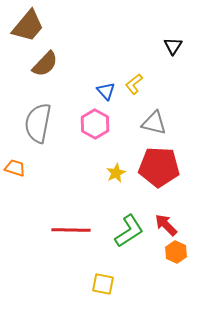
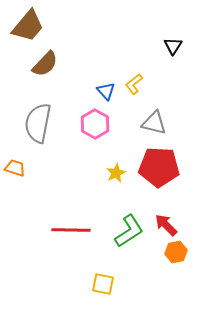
orange hexagon: rotated 25 degrees clockwise
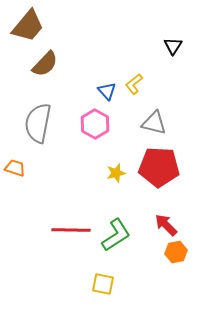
blue triangle: moved 1 px right
yellow star: rotated 12 degrees clockwise
green L-shape: moved 13 px left, 4 px down
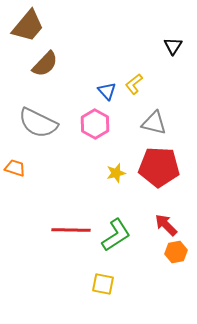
gray semicircle: rotated 75 degrees counterclockwise
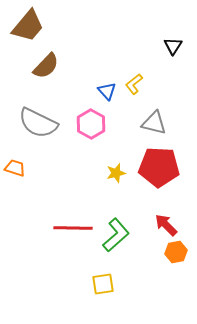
brown semicircle: moved 1 px right, 2 px down
pink hexagon: moved 4 px left
red line: moved 2 px right, 2 px up
green L-shape: rotated 8 degrees counterclockwise
yellow square: rotated 20 degrees counterclockwise
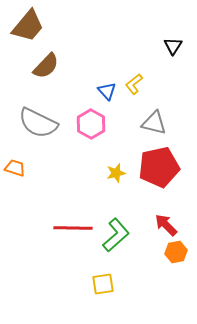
red pentagon: rotated 15 degrees counterclockwise
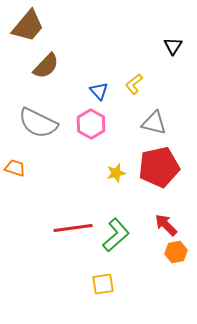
blue triangle: moved 8 px left
red line: rotated 9 degrees counterclockwise
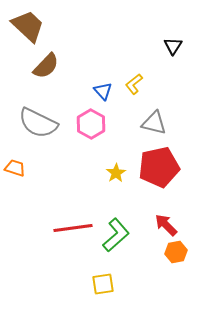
brown trapezoid: rotated 87 degrees counterclockwise
blue triangle: moved 4 px right
yellow star: rotated 18 degrees counterclockwise
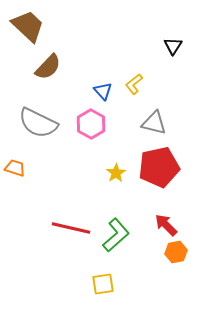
brown semicircle: moved 2 px right, 1 px down
red line: moved 2 px left; rotated 21 degrees clockwise
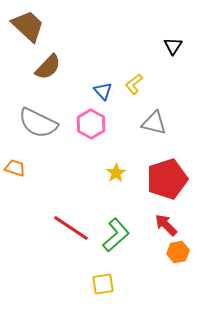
red pentagon: moved 8 px right, 12 px down; rotated 6 degrees counterclockwise
red line: rotated 21 degrees clockwise
orange hexagon: moved 2 px right
